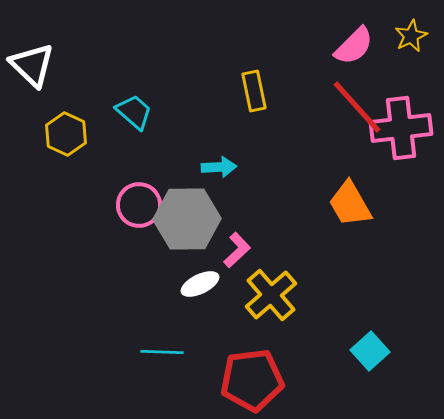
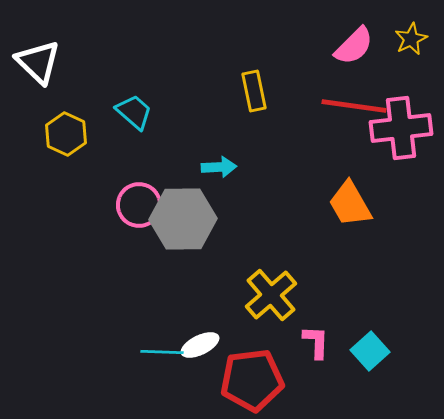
yellow star: moved 3 px down
white triangle: moved 6 px right, 3 px up
red line: moved 3 px left, 1 px up; rotated 40 degrees counterclockwise
gray hexagon: moved 4 px left
pink L-shape: moved 79 px right, 92 px down; rotated 45 degrees counterclockwise
white ellipse: moved 61 px down
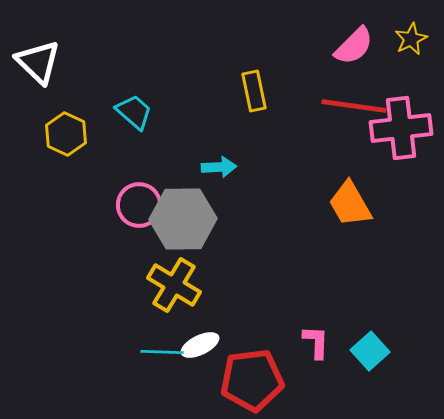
yellow cross: moved 97 px left, 10 px up; rotated 18 degrees counterclockwise
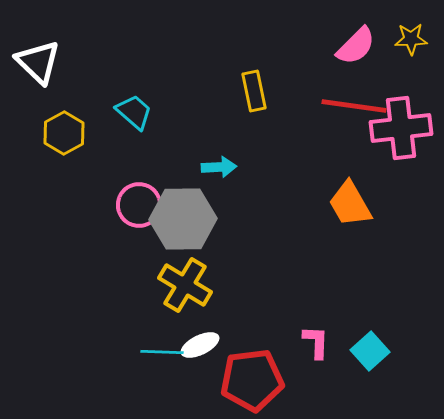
yellow star: rotated 24 degrees clockwise
pink semicircle: moved 2 px right
yellow hexagon: moved 2 px left, 1 px up; rotated 6 degrees clockwise
yellow cross: moved 11 px right
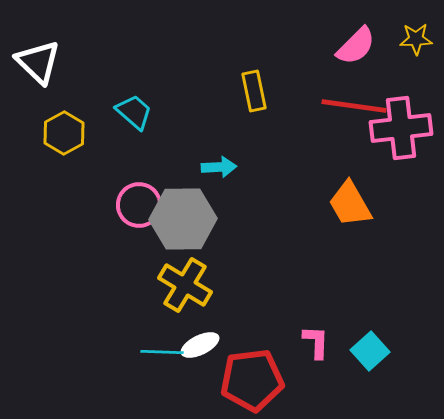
yellow star: moved 5 px right
